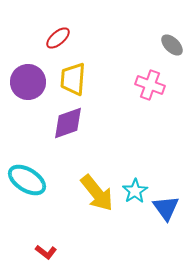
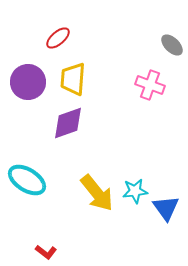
cyan star: rotated 25 degrees clockwise
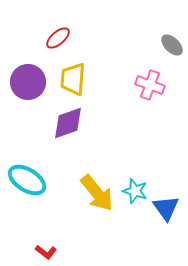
cyan star: rotated 25 degrees clockwise
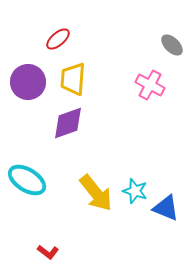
red ellipse: moved 1 px down
pink cross: rotated 8 degrees clockwise
yellow arrow: moved 1 px left
blue triangle: rotated 32 degrees counterclockwise
red L-shape: moved 2 px right
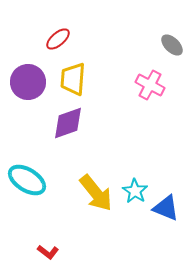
cyan star: rotated 15 degrees clockwise
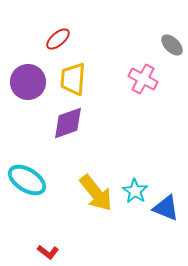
pink cross: moved 7 px left, 6 px up
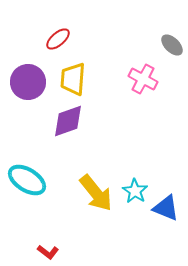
purple diamond: moved 2 px up
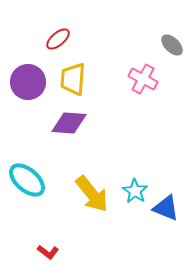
purple diamond: moved 1 px right, 2 px down; rotated 24 degrees clockwise
cyan ellipse: rotated 9 degrees clockwise
yellow arrow: moved 4 px left, 1 px down
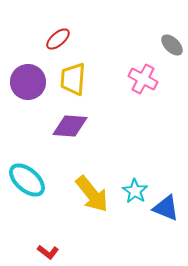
purple diamond: moved 1 px right, 3 px down
